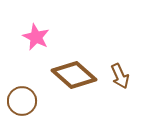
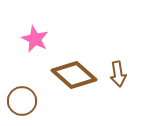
pink star: moved 1 px left, 2 px down
brown arrow: moved 2 px left, 2 px up; rotated 15 degrees clockwise
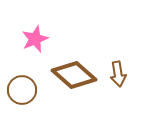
pink star: rotated 24 degrees clockwise
brown circle: moved 11 px up
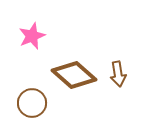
pink star: moved 3 px left, 3 px up
brown circle: moved 10 px right, 13 px down
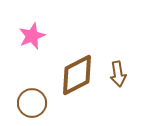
brown diamond: moved 3 px right; rotated 69 degrees counterclockwise
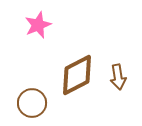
pink star: moved 6 px right, 11 px up
brown arrow: moved 3 px down
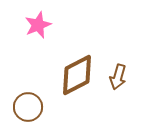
brown arrow: rotated 25 degrees clockwise
brown circle: moved 4 px left, 4 px down
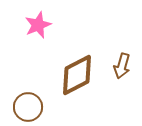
brown arrow: moved 4 px right, 11 px up
